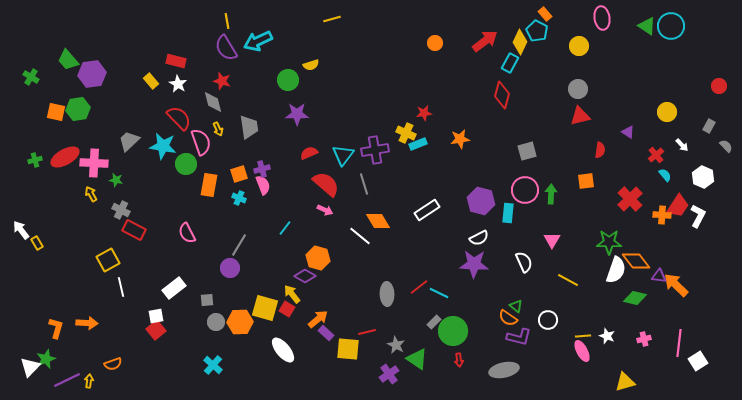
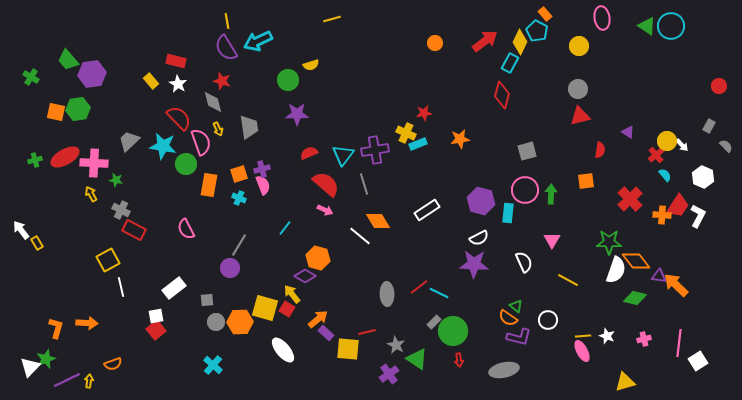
yellow circle at (667, 112): moved 29 px down
pink semicircle at (187, 233): moved 1 px left, 4 px up
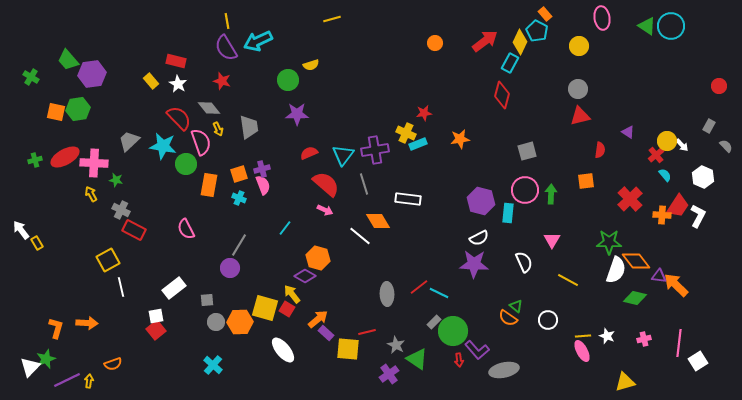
gray diamond at (213, 102): moved 4 px left, 6 px down; rotated 25 degrees counterclockwise
white rectangle at (427, 210): moved 19 px left, 11 px up; rotated 40 degrees clockwise
purple L-shape at (519, 337): moved 42 px left, 13 px down; rotated 35 degrees clockwise
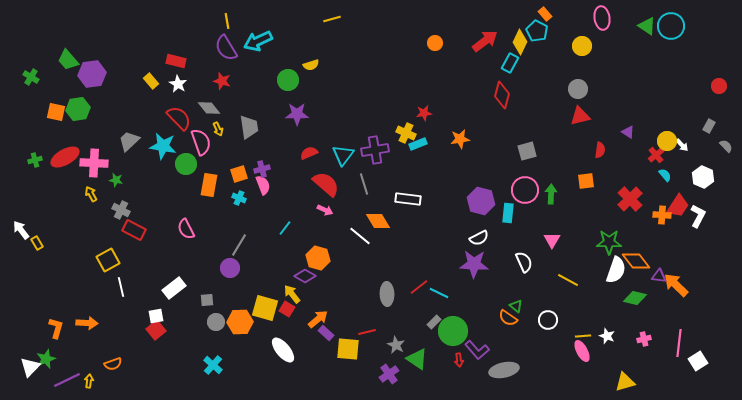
yellow circle at (579, 46): moved 3 px right
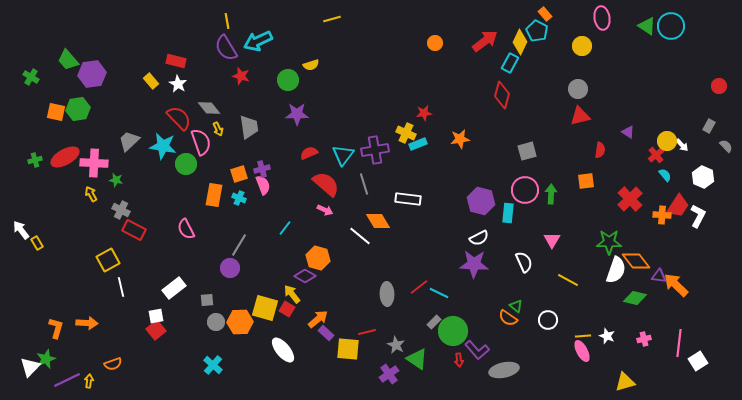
red star at (222, 81): moved 19 px right, 5 px up
orange rectangle at (209, 185): moved 5 px right, 10 px down
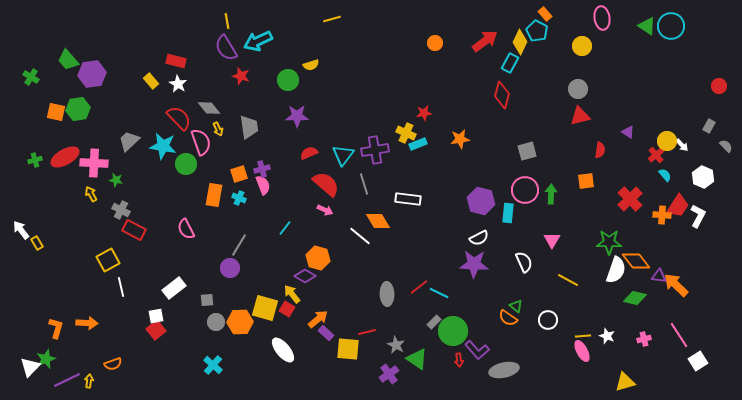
purple star at (297, 114): moved 2 px down
pink line at (679, 343): moved 8 px up; rotated 40 degrees counterclockwise
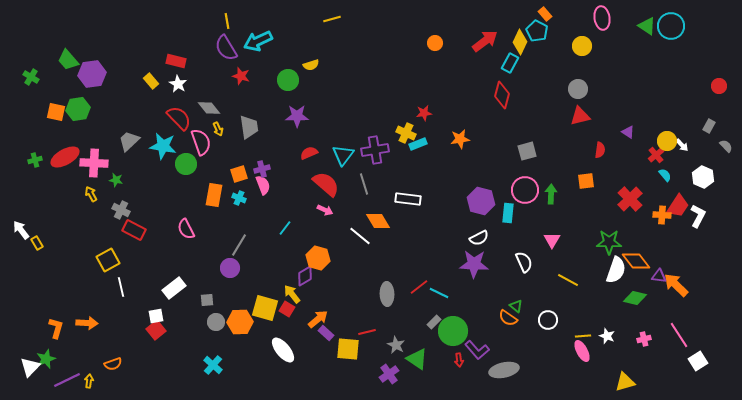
purple diamond at (305, 276): rotated 60 degrees counterclockwise
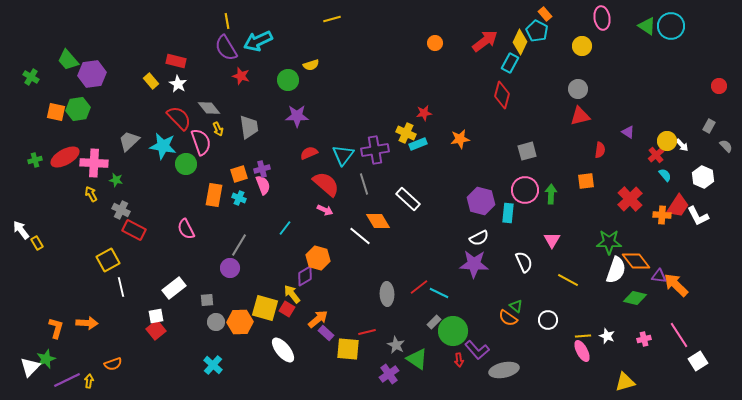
white rectangle at (408, 199): rotated 35 degrees clockwise
white L-shape at (698, 216): rotated 125 degrees clockwise
